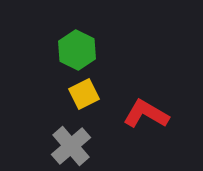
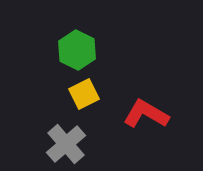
gray cross: moved 5 px left, 2 px up
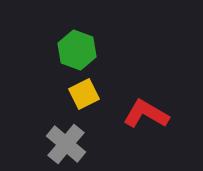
green hexagon: rotated 6 degrees counterclockwise
gray cross: rotated 9 degrees counterclockwise
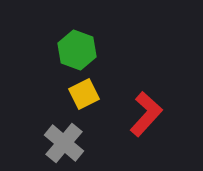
red L-shape: rotated 102 degrees clockwise
gray cross: moved 2 px left, 1 px up
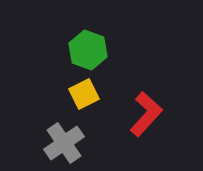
green hexagon: moved 11 px right
gray cross: rotated 15 degrees clockwise
